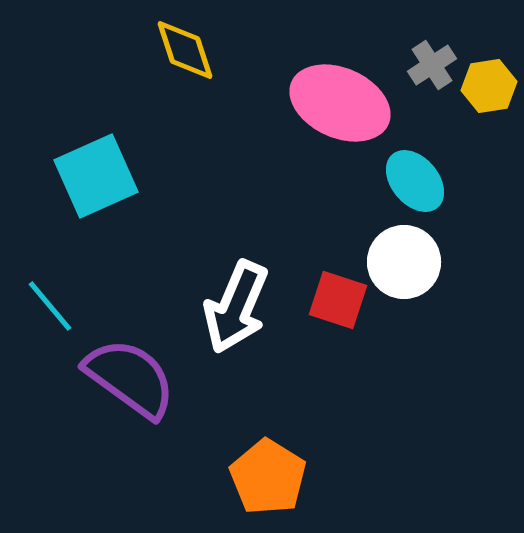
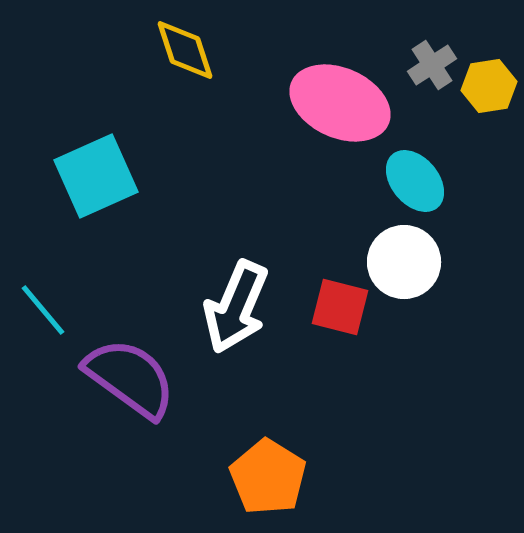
red square: moved 2 px right, 7 px down; rotated 4 degrees counterclockwise
cyan line: moved 7 px left, 4 px down
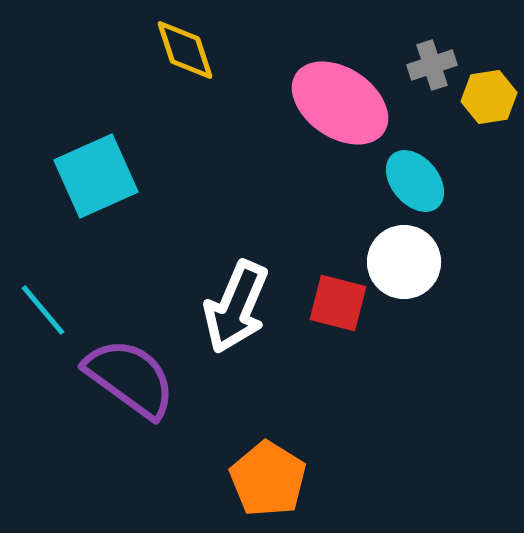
gray cross: rotated 15 degrees clockwise
yellow hexagon: moved 11 px down
pink ellipse: rotated 10 degrees clockwise
red square: moved 2 px left, 4 px up
orange pentagon: moved 2 px down
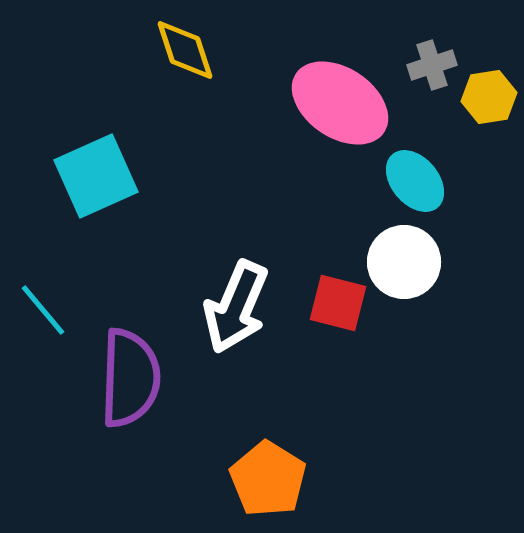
purple semicircle: rotated 56 degrees clockwise
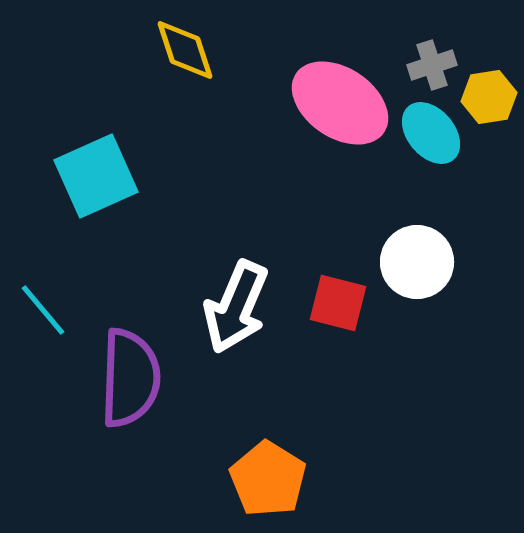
cyan ellipse: moved 16 px right, 48 px up
white circle: moved 13 px right
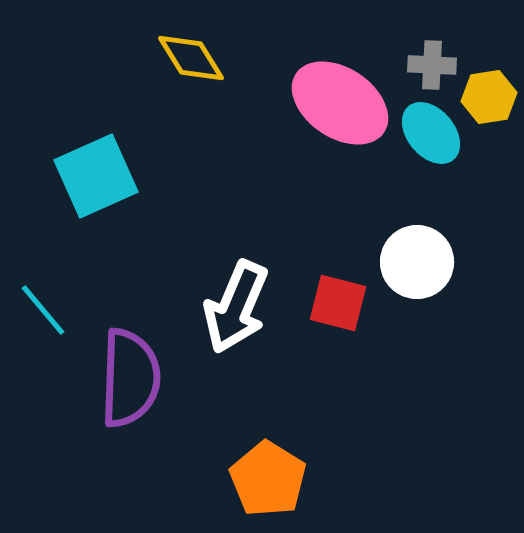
yellow diamond: moved 6 px right, 8 px down; rotated 14 degrees counterclockwise
gray cross: rotated 21 degrees clockwise
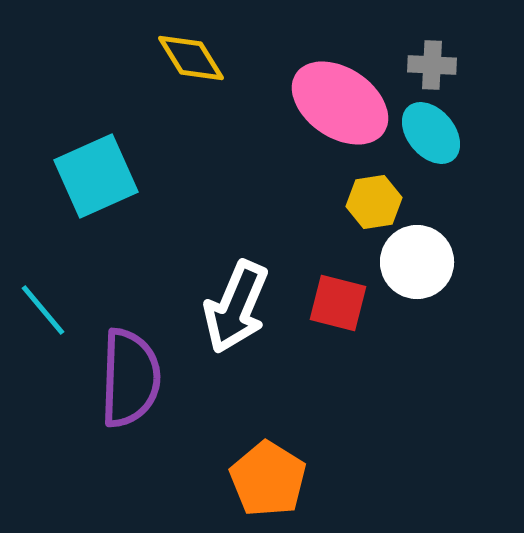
yellow hexagon: moved 115 px left, 105 px down
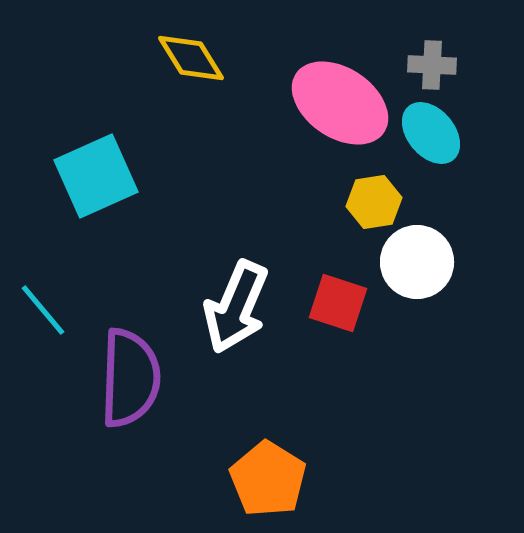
red square: rotated 4 degrees clockwise
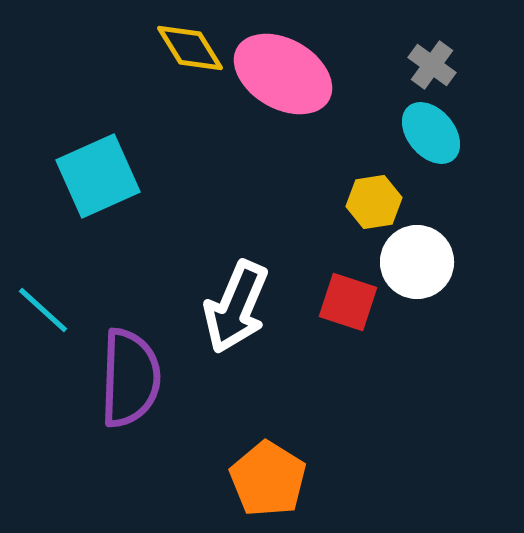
yellow diamond: moved 1 px left, 10 px up
gray cross: rotated 33 degrees clockwise
pink ellipse: moved 57 px left, 29 px up; rotated 4 degrees counterclockwise
cyan square: moved 2 px right
red square: moved 10 px right, 1 px up
cyan line: rotated 8 degrees counterclockwise
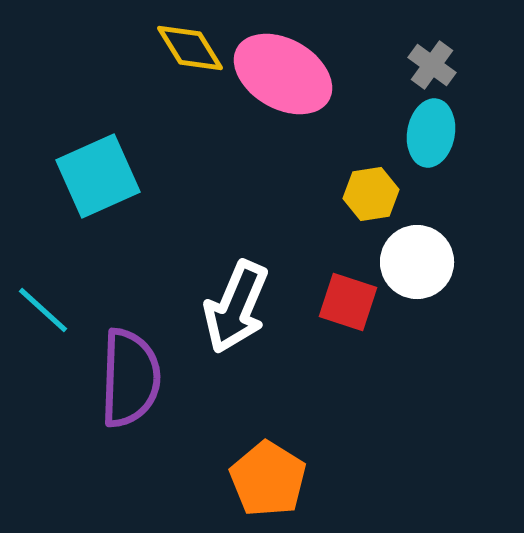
cyan ellipse: rotated 50 degrees clockwise
yellow hexagon: moved 3 px left, 8 px up
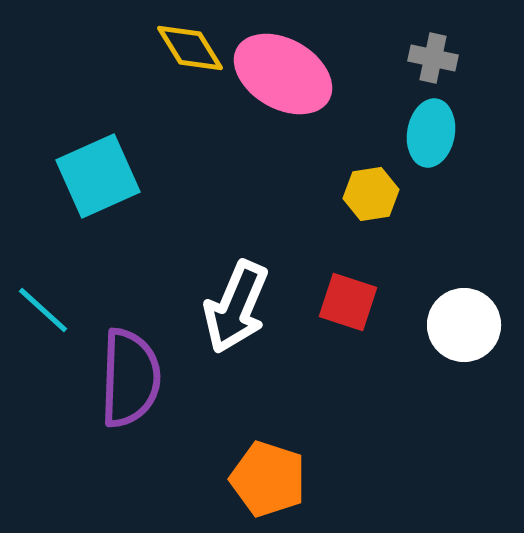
gray cross: moved 1 px right, 7 px up; rotated 24 degrees counterclockwise
white circle: moved 47 px right, 63 px down
orange pentagon: rotated 14 degrees counterclockwise
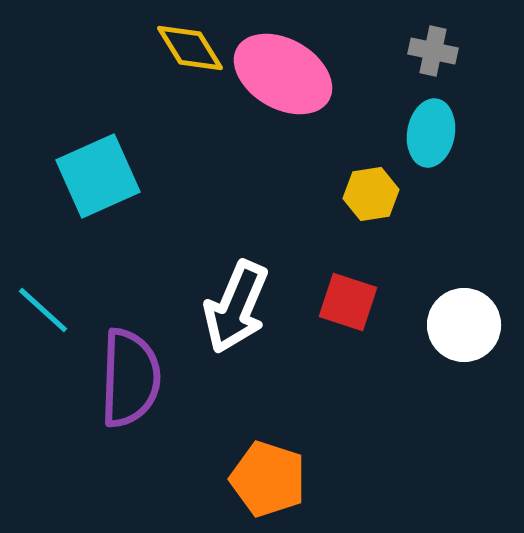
gray cross: moved 7 px up
